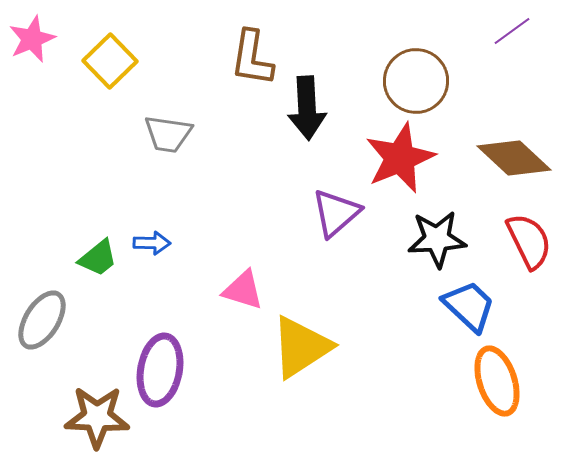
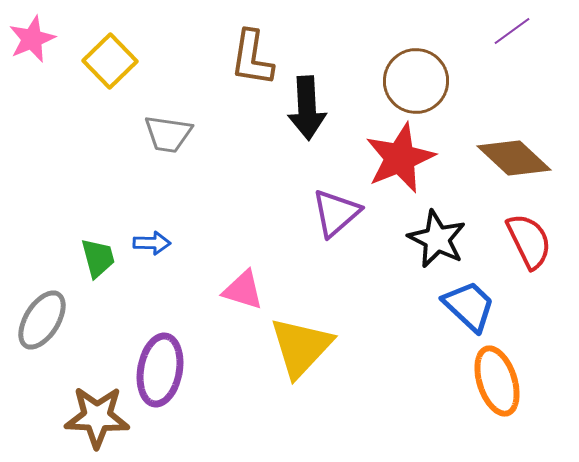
black star: rotated 30 degrees clockwise
green trapezoid: rotated 66 degrees counterclockwise
yellow triangle: rotated 14 degrees counterclockwise
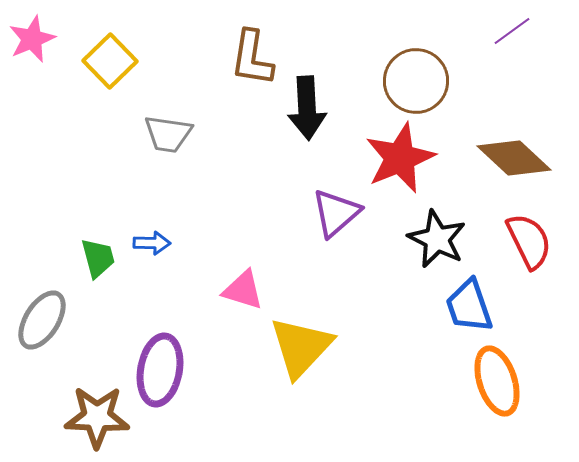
blue trapezoid: rotated 152 degrees counterclockwise
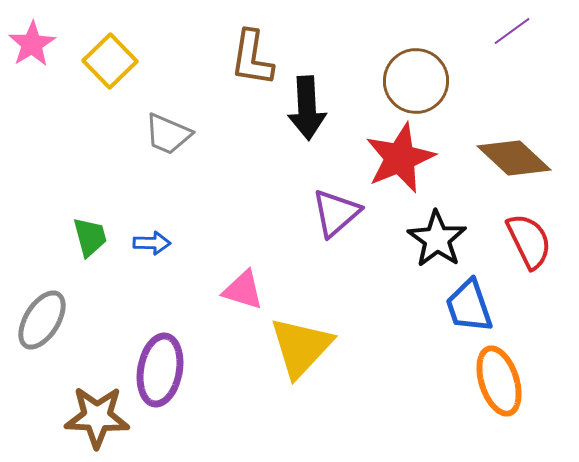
pink star: moved 5 px down; rotated 9 degrees counterclockwise
gray trapezoid: rotated 15 degrees clockwise
black star: rotated 8 degrees clockwise
green trapezoid: moved 8 px left, 21 px up
orange ellipse: moved 2 px right
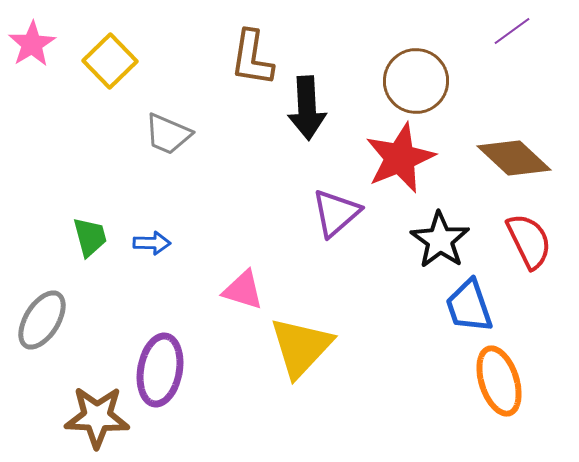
black star: moved 3 px right, 1 px down
